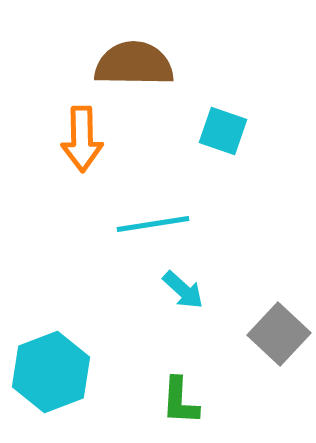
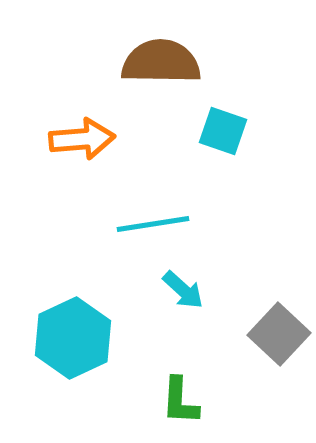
brown semicircle: moved 27 px right, 2 px up
orange arrow: rotated 94 degrees counterclockwise
cyan hexagon: moved 22 px right, 34 px up; rotated 4 degrees counterclockwise
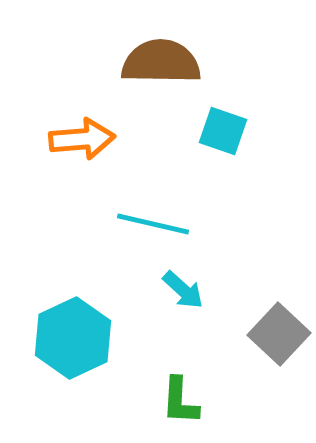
cyan line: rotated 22 degrees clockwise
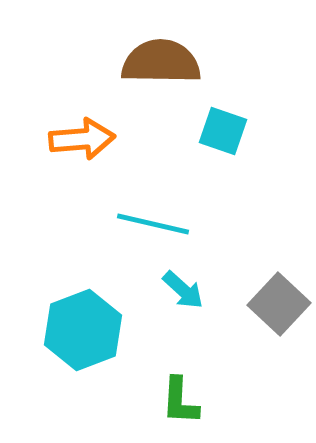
gray square: moved 30 px up
cyan hexagon: moved 10 px right, 8 px up; rotated 4 degrees clockwise
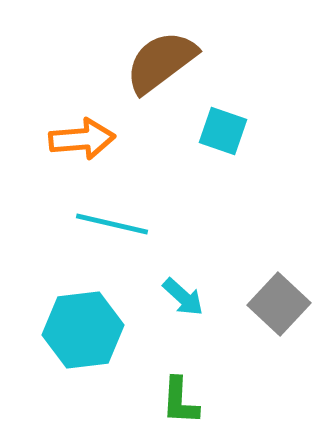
brown semicircle: rotated 38 degrees counterclockwise
cyan line: moved 41 px left
cyan arrow: moved 7 px down
cyan hexagon: rotated 14 degrees clockwise
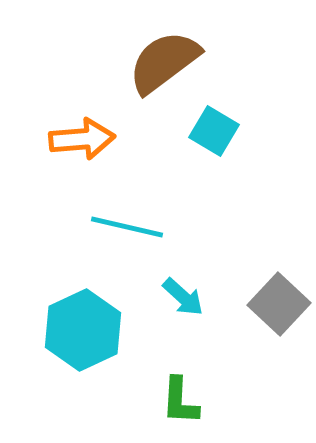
brown semicircle: moved 3 px right
cyan square: moved 9 px left; rotated 12 degrees clockwise
cyan line: moved 15 px right, 3 px down
cyan hexagon: rotated 18 degrees counterclockwise
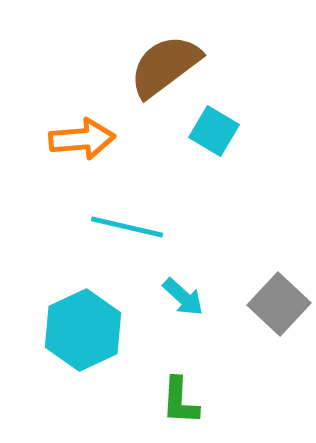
brown semicircle: moved 1 px right, 4 px down
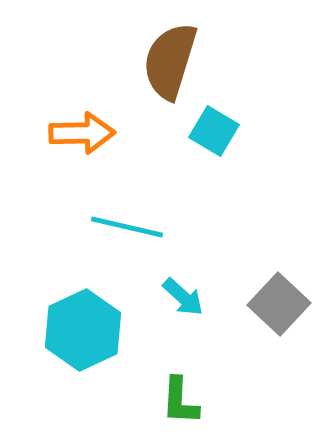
brown semicircle: moved 5 px right, 5 px up; rotated 36 degrees counterclockwise
orange arrow: moved 6 px up; rotated 4 degrees clockwise
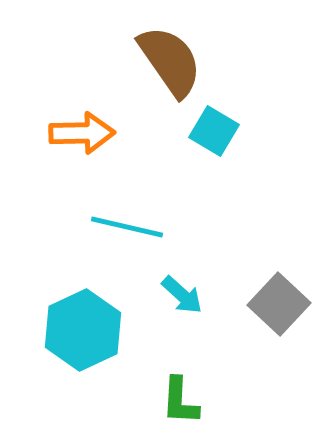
brown semicircle: rotated 128 degrees clockwise
cyan arrow: moved 1 px left, 2 px up
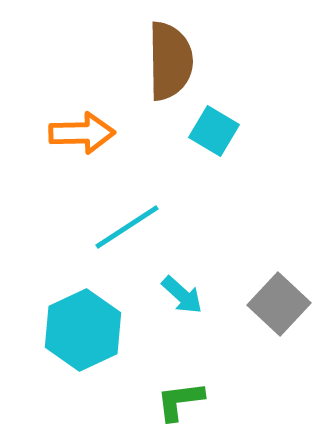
brown semicircle: rotated 34 degrees clockwise
cyan line: rotated 46 degrees counterclockwise
green L-shape: rotated 80 degrees clockwise
